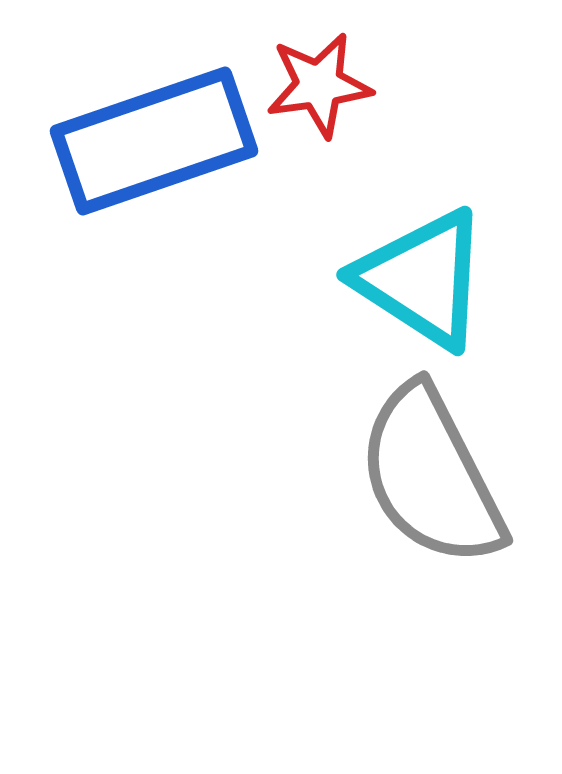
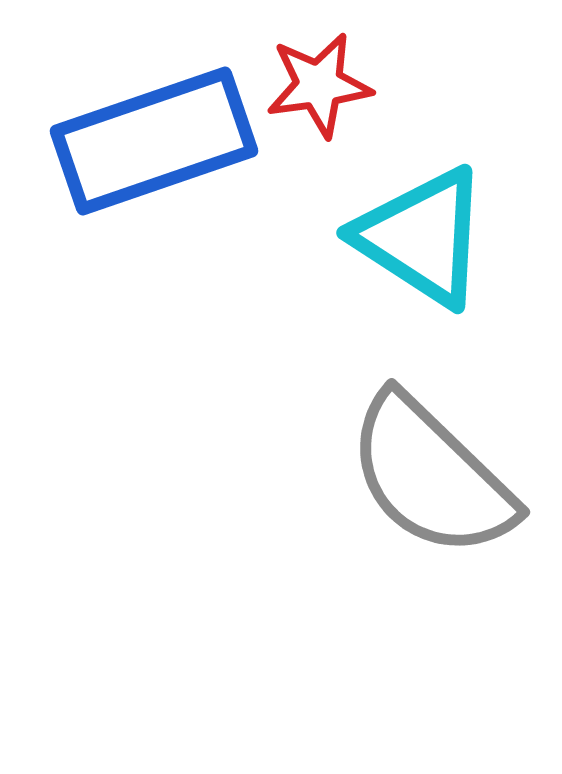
cyan triangle: moved 42 px up
gray semicircle: rotated 19 degrees counterclockwise
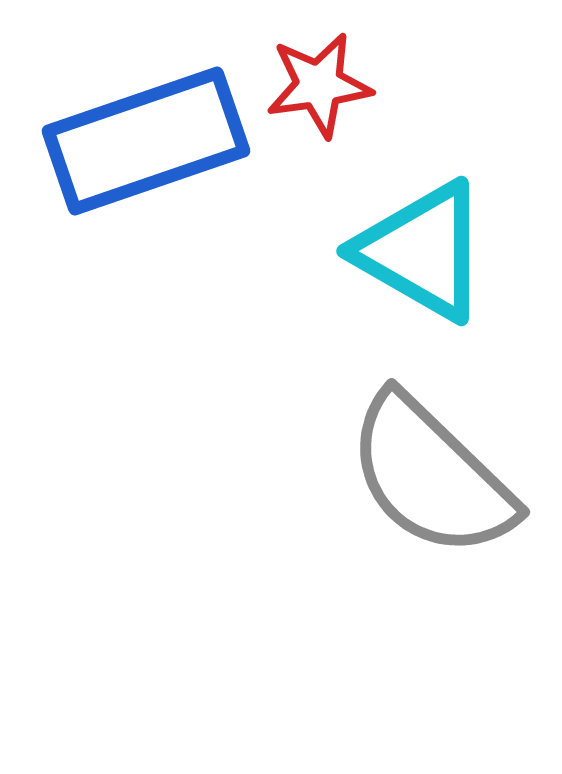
blue rectangle: moved 8 px left
cyan triangle: moved 14 px down; rotated 3 degrees counterclockwise
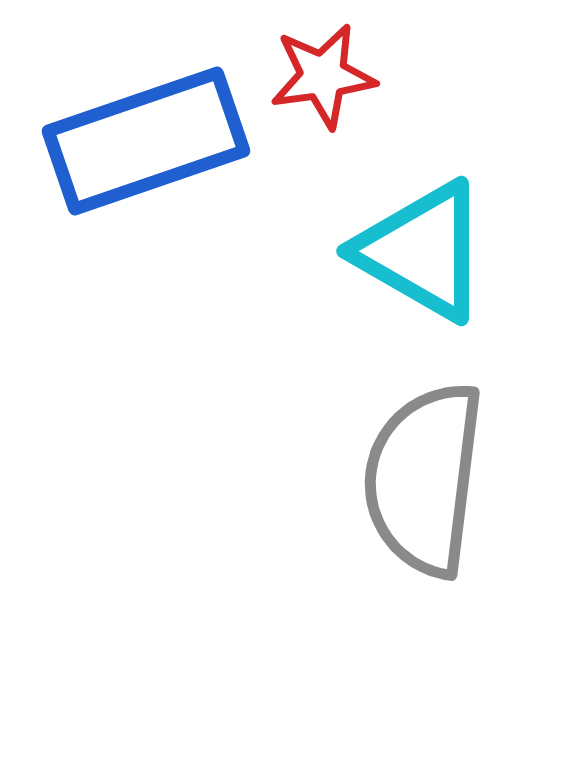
red star: moved 4 px right, 9 px up
gray semicircle: moved 7 px left, 3 px down; rotated 53 degrees clockwise
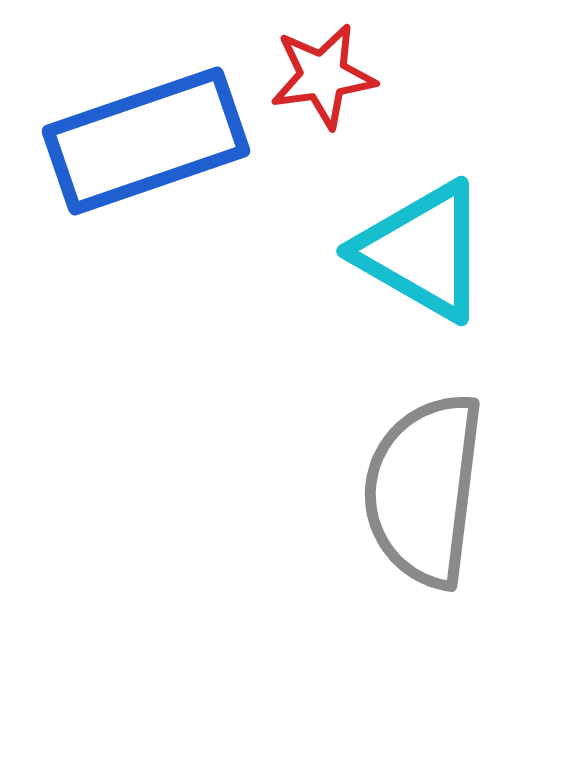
gray semicircle: moved 11 px down
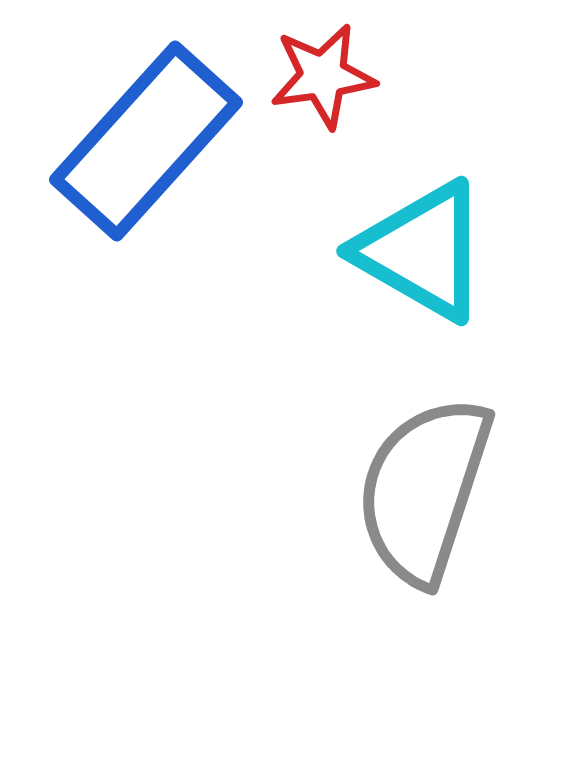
blue rectangle: rotated 29 degrees counterclockwise
gray semicircle: rotated 11 degrees clockwise
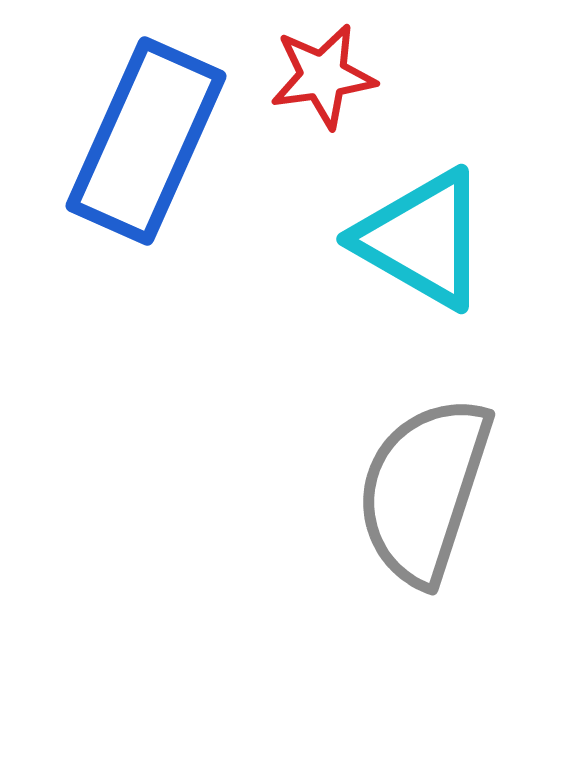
blue rectangle: rotated 18 degrees counterclockwise
cyan triangle: moved 12 px up
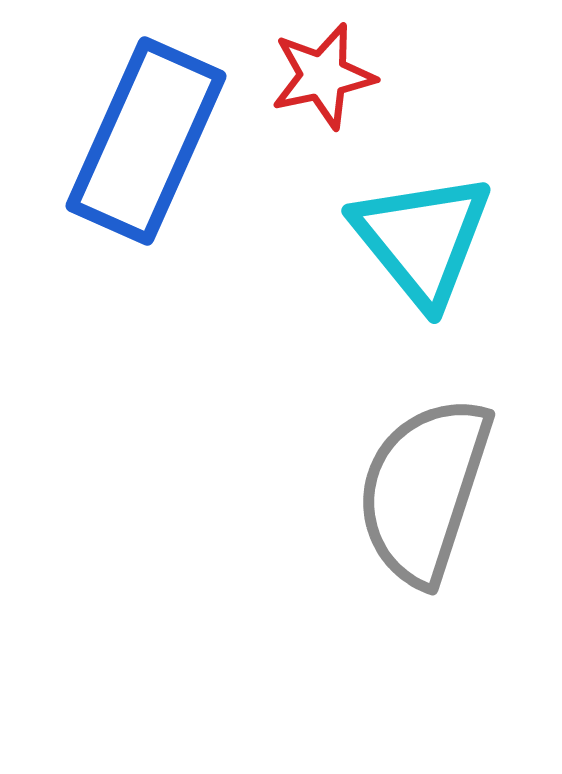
red star: rotated 4 degrees counterclockwise
cyan triangle: rotated 21 degrees clockwise
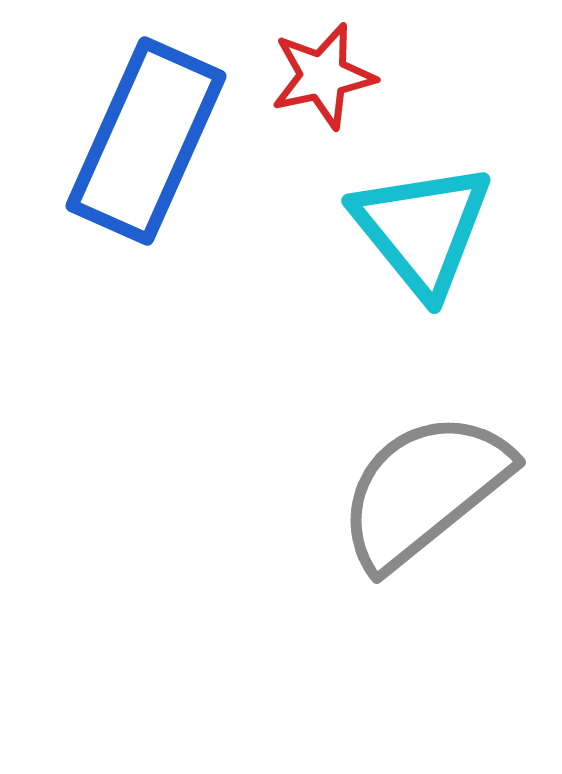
cyan triangle: moved 10 px up
gray semicircle: rotated 33 degrees clockwise
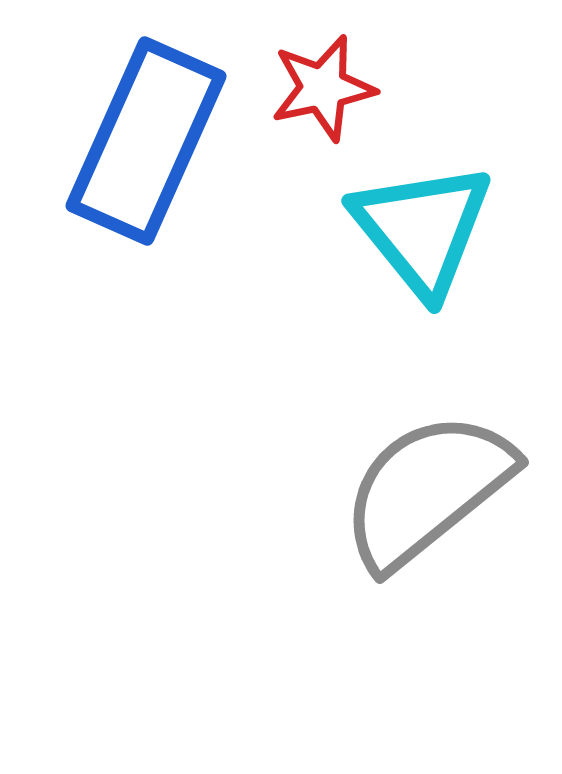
red star: moved 12 px down
gray semicircle: moved 3 px right
